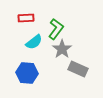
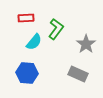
cyan semicircle: rotated 12 degrees counterclockwise
gray star: moved 24 px right, 5 px up
gray rectangle: moved 5 px down
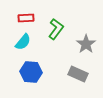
cyan semicircle: moved 11 px left
blue hexagon: moved 4 px right, 1 px up
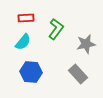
gray star: rotated 24 degrees clockwise
gray rectangle: rotated 24 degrees clockwise
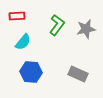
red rectangle: moved 9 px left, 2 px up
green L-shape: moved 1 px right, 4 px up
gray star: moved 15 px up
gray rectangle: rotated 24 degrees counterclockwise
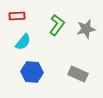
blue hexagon: moved 1 px right
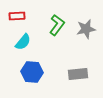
gray rectangle: rotated 30 degrees counterclockwise
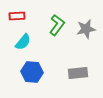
gray rectangle: moved 1 px up
